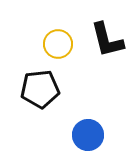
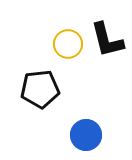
yellow circle: moved 10 px right
blue circle: moved 2 px left
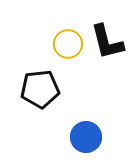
black L-shape: moved 2 px down
blue circle: moved 2 px down
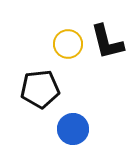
blue circle: moved 13 px left, 8 px up
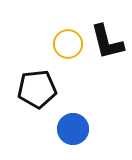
black pentagon: moved 3 px left
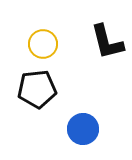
yellow circle: moved 25 px left
blue circle: moved 10 px right
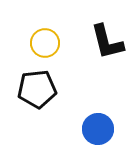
yellow circle: moved 2 px right, 1 px up
blue circle: moved 15 px right
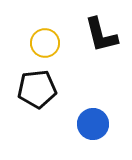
black L-shape: moved 6 px left, 7 px up
blue circle: moved 5 px left, 5 px up
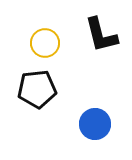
blue circle: moved 2 px right
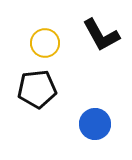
black L-shape: rotated 15 degrees counterclockwise
